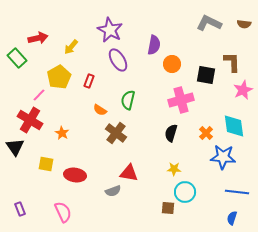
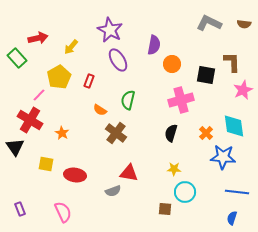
brown square: moved 3 px left, 1 px down
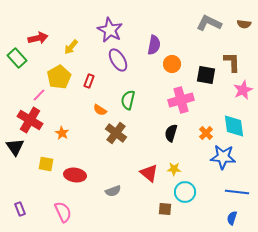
red triangle: moved 20 px right; rotated 30 degrees clockwise
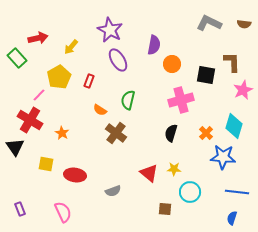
cyan diamond: rotated 25 degrees clockwise
cyan circle: moved 5 px right
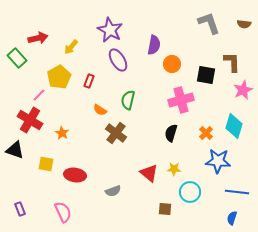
gray L-shape: rotated 45 degrees clockwise
black triangle: moved 3 px down; rotated 36 degrees counterclockwise
blue star: moved 5 px left, 4 px down
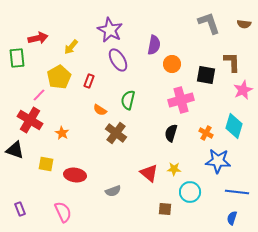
green rectangle: rotated 36 degrees clockwise
orange cross: rotated 16 degrees counterclockwise
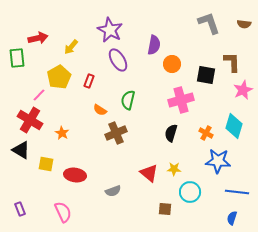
brown cross: rotated 30 degrees clockwise
black triangle: moved 6 px right; rotated 12 degrees clockwise
